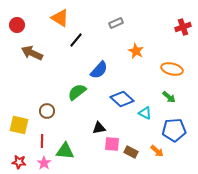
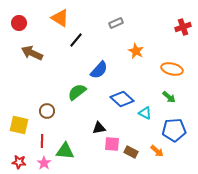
red circle: moved 2 px right, 2 px up
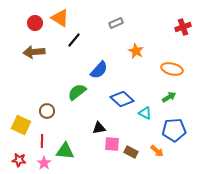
red circle: moved 16 px right
black line: moved 2 px left
brown arrow: moved 2 px right, 1 px up; rotated 30 degrees counterclockwise
green arrow: rotated 72 degrees counterclockwise
yellow square: moved 2 px right; rotated 12 degrees clockwise
red star: moved 2 px up
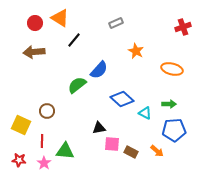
green semicircle: moved 7 px up
green arrow: moved 7 px down; rotated 32 degrees clockwise
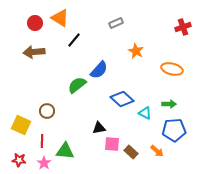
brown rectangle: rotated 16 degrees clockwise
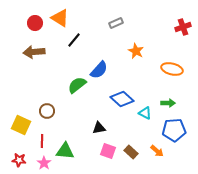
green arrow: moved 1 px left, 1 px up
pink square: moved 4 px left, 7 px down; rotated 14 degrees clockwise
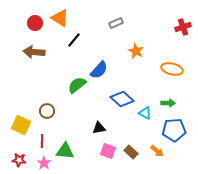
brown arrow: rotated 10 degrees clockwise
